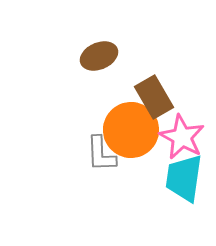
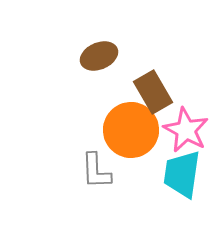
brown rectangle: moved 1 px left, 5 px up
pink star: moved 4 px right, 7 px up
gray L-shape: moved 5 px left, 17 px down
cyan trapezoid: moved 2 px left, 4 px up
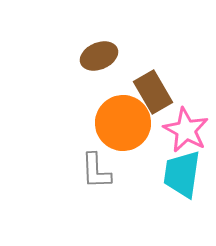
orange circle: moved 8 px left, 7 px up
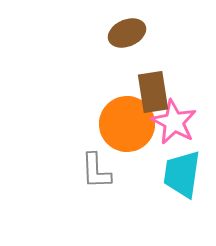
brown ellipse: moved 28 px right, 23 px up
brown rectangle: rotated 21 degrees clockwise
orange circle: moved 4 px right, 1 px down
pink star: moved 12 px left, 8 px up
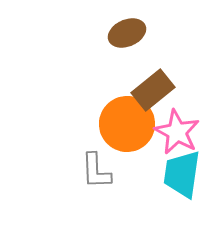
brown rectangle: moved 2 px up; rotated 60 degrees clockwise
pink star: moved 3 px right, 10 px down
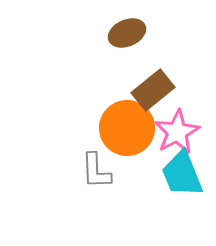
orange circle: moved 4 px down
pink star: rotated 15 degrees clockwise
cyan trapezoid: rotated 30 degrees counterclockwise
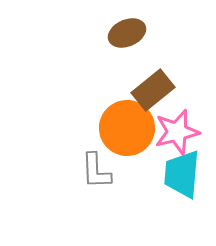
pink star: rotated 15 degrees clockwise
cyan trapezoid: rotated 27 degrees clockwise
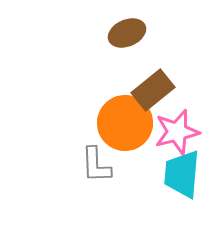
orange circle: moved 2 px left, 5 px up
gray L-shape: moved 6 px up
